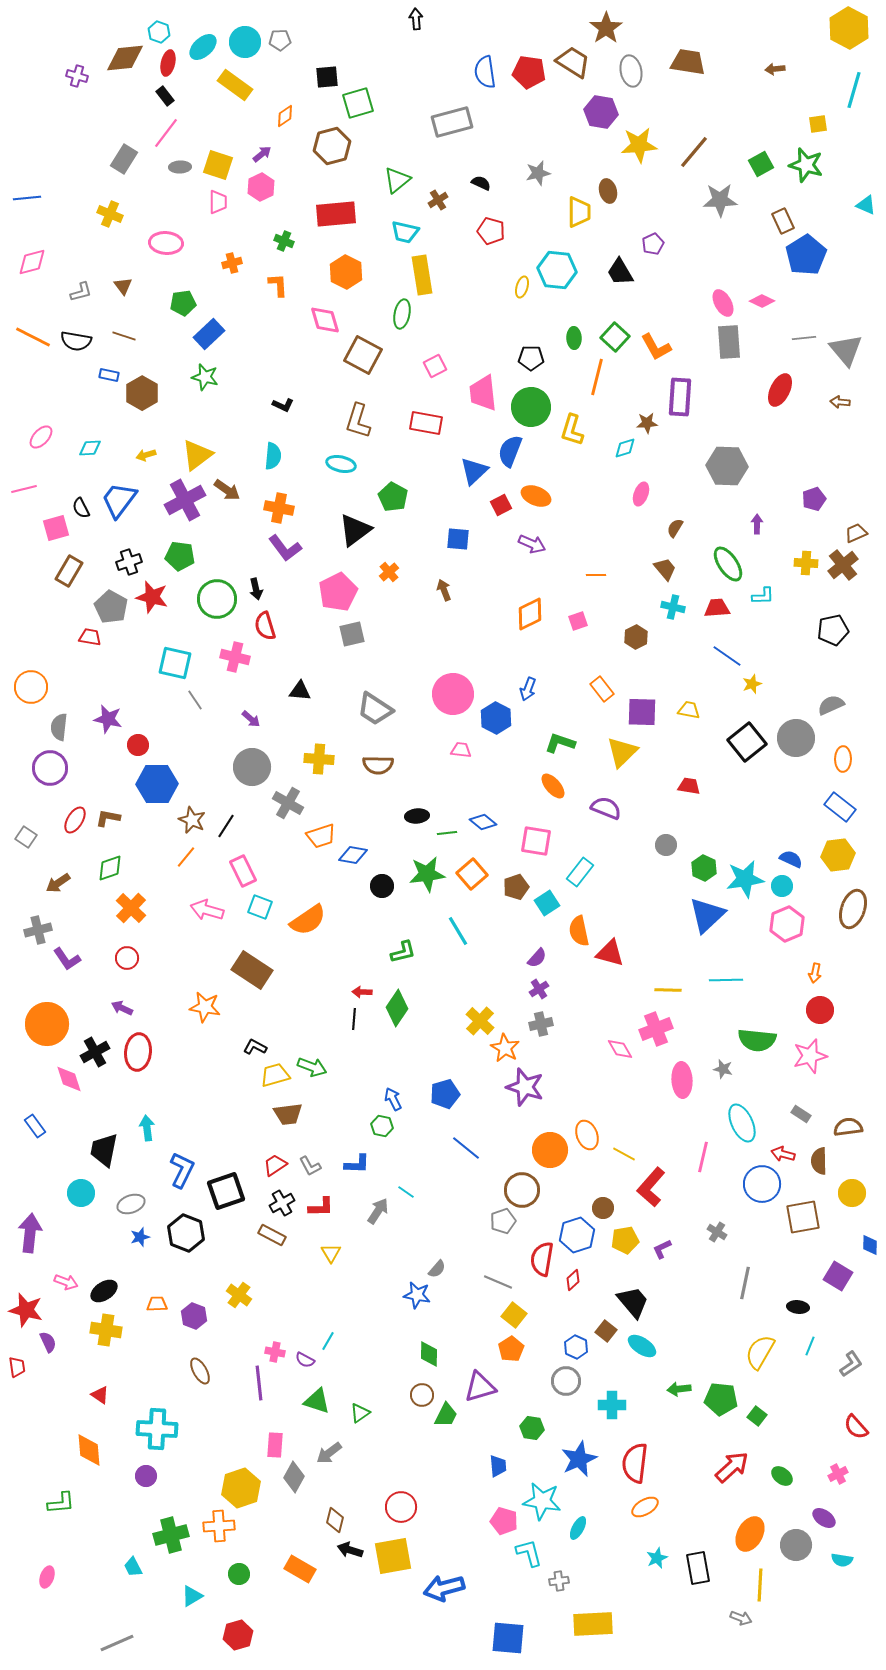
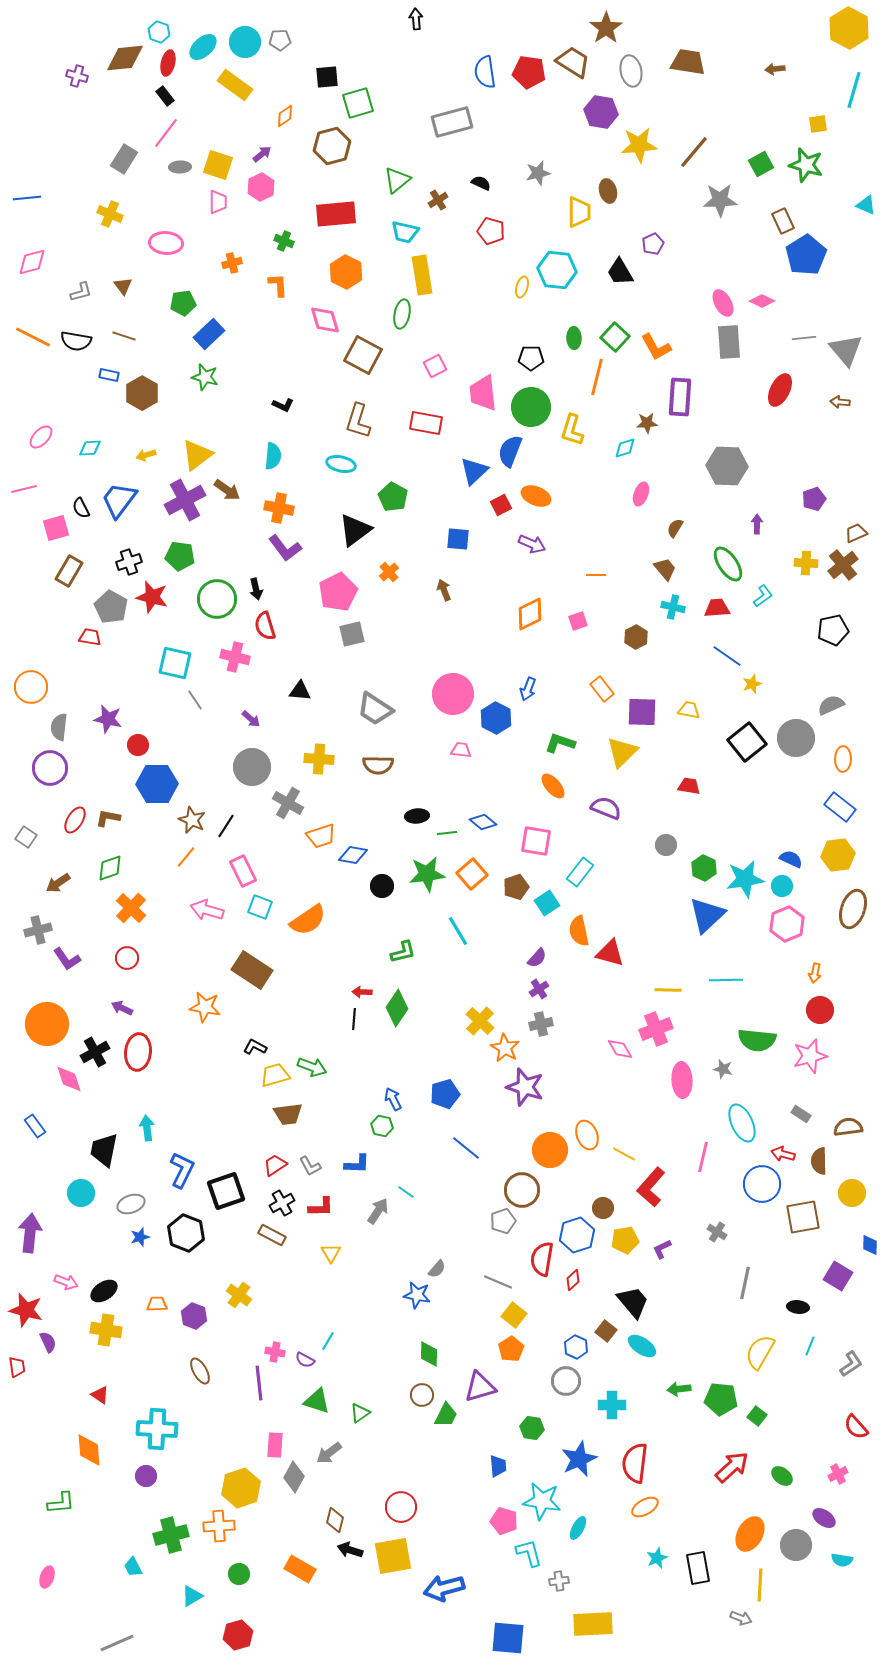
cyan L-shape at (763, 596): rotated 35 degrees counterclockwise
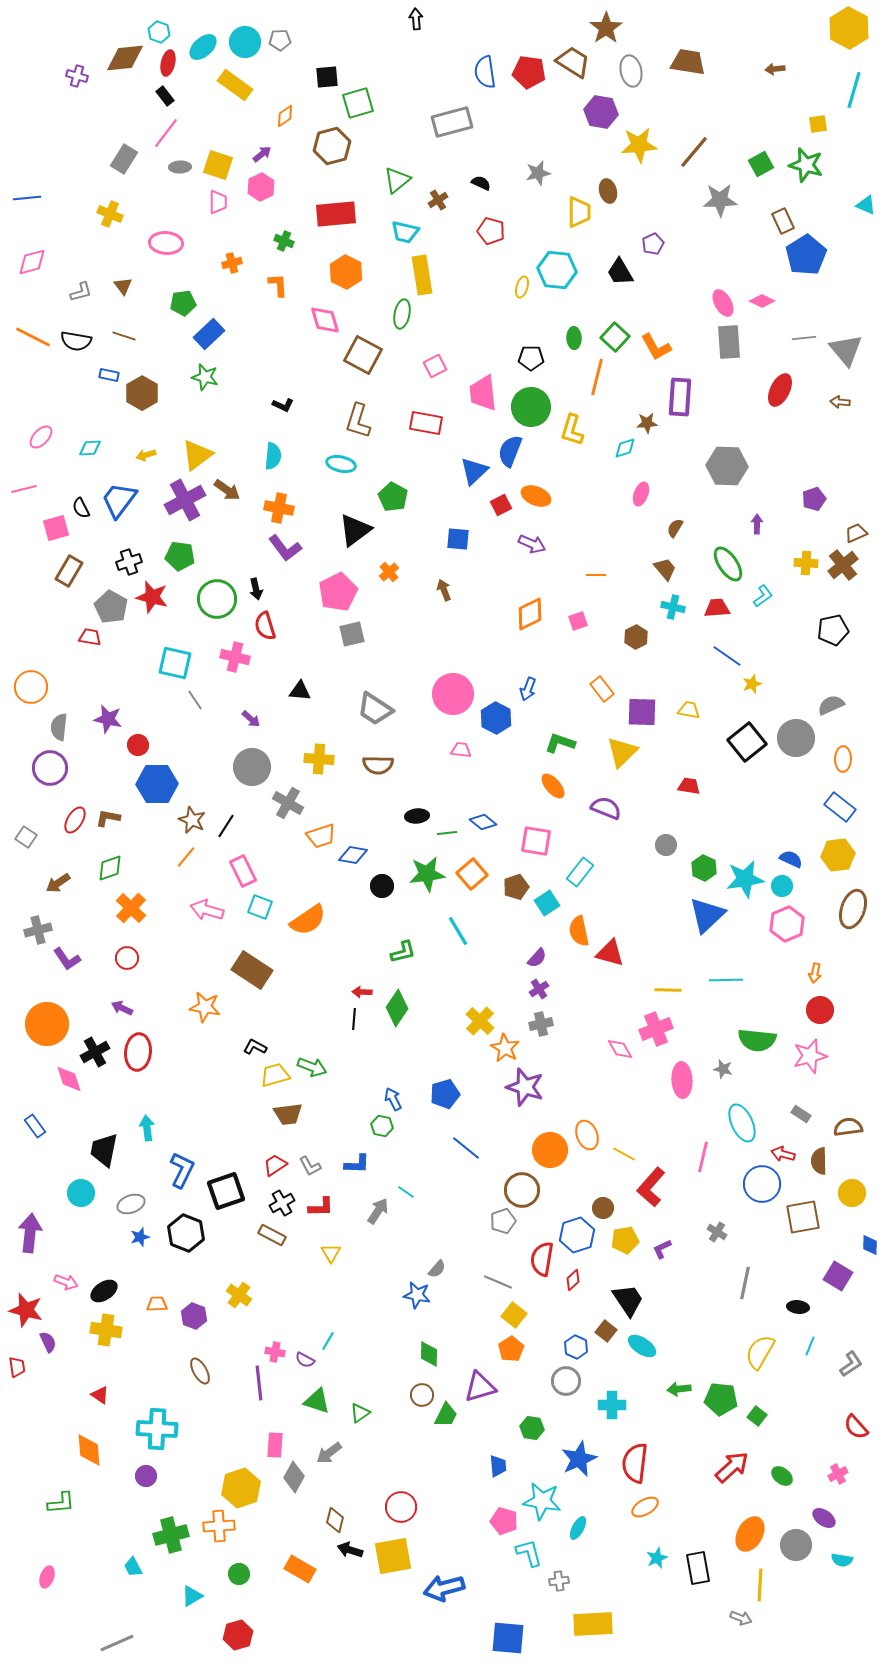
black trapezoid at (633, 1302): moved 5 px left, 2 px up; rotated 6 degrees clockwise
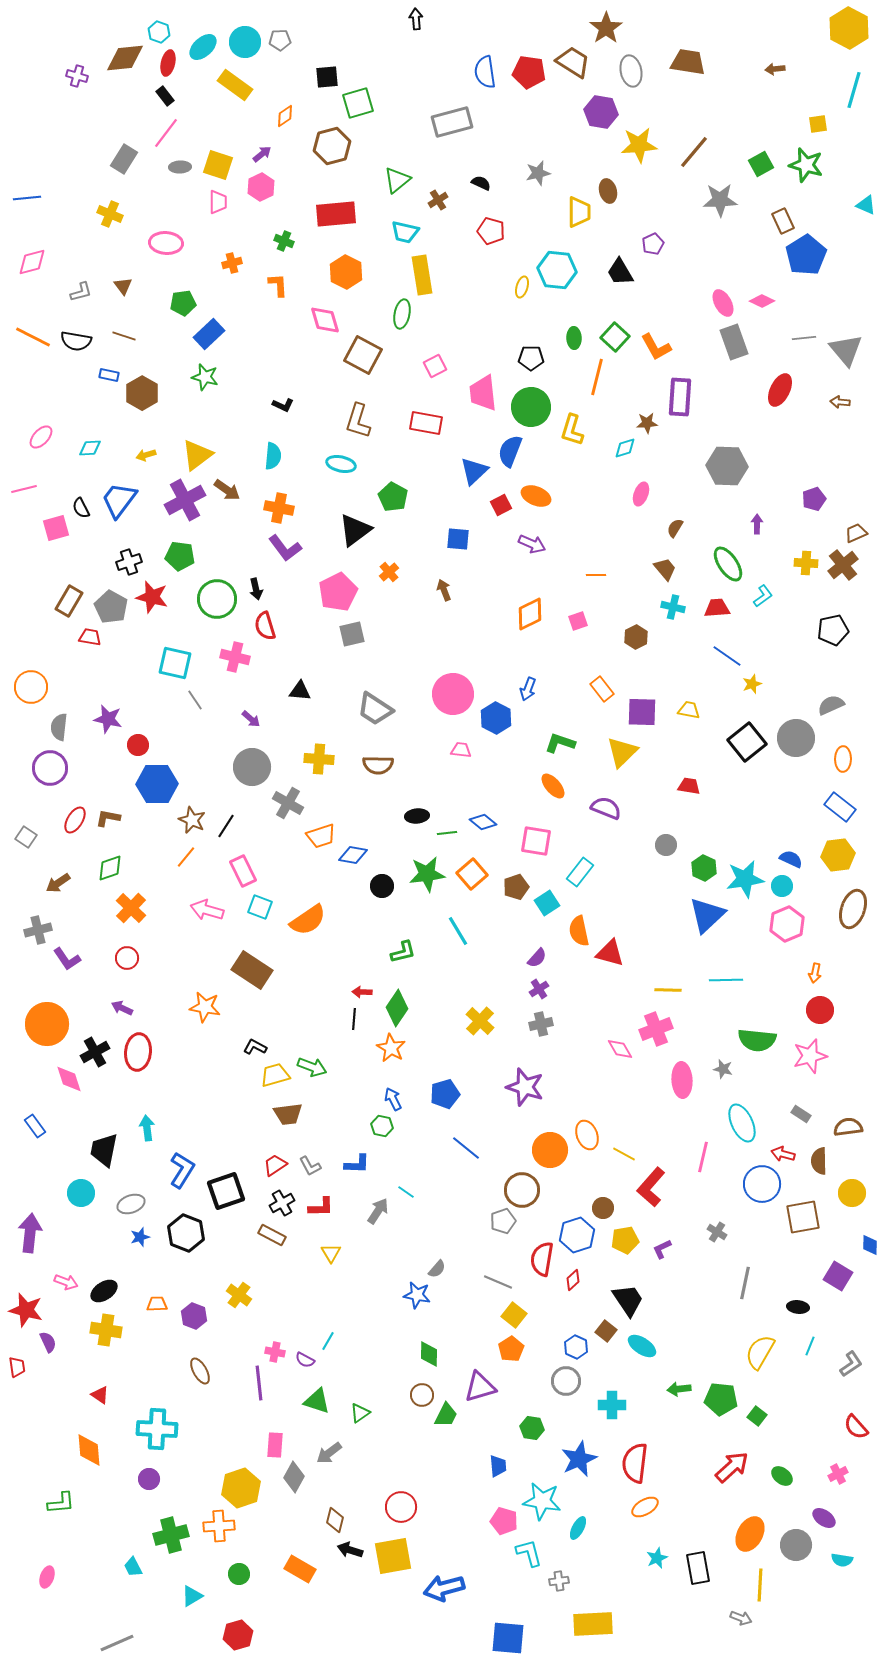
gray rectangle at (729, 342): moved 5 px right; rotated 16 degrees counterclockwise
brown rectangle at (69, 571): moved 30 px down
orange star at (505, 1048): moved 114 px left
blue L-shape at (182, 1170): rotated 6 degrees clockwise
purple circle at (146, 1476): moved 3 px right, 3 px down
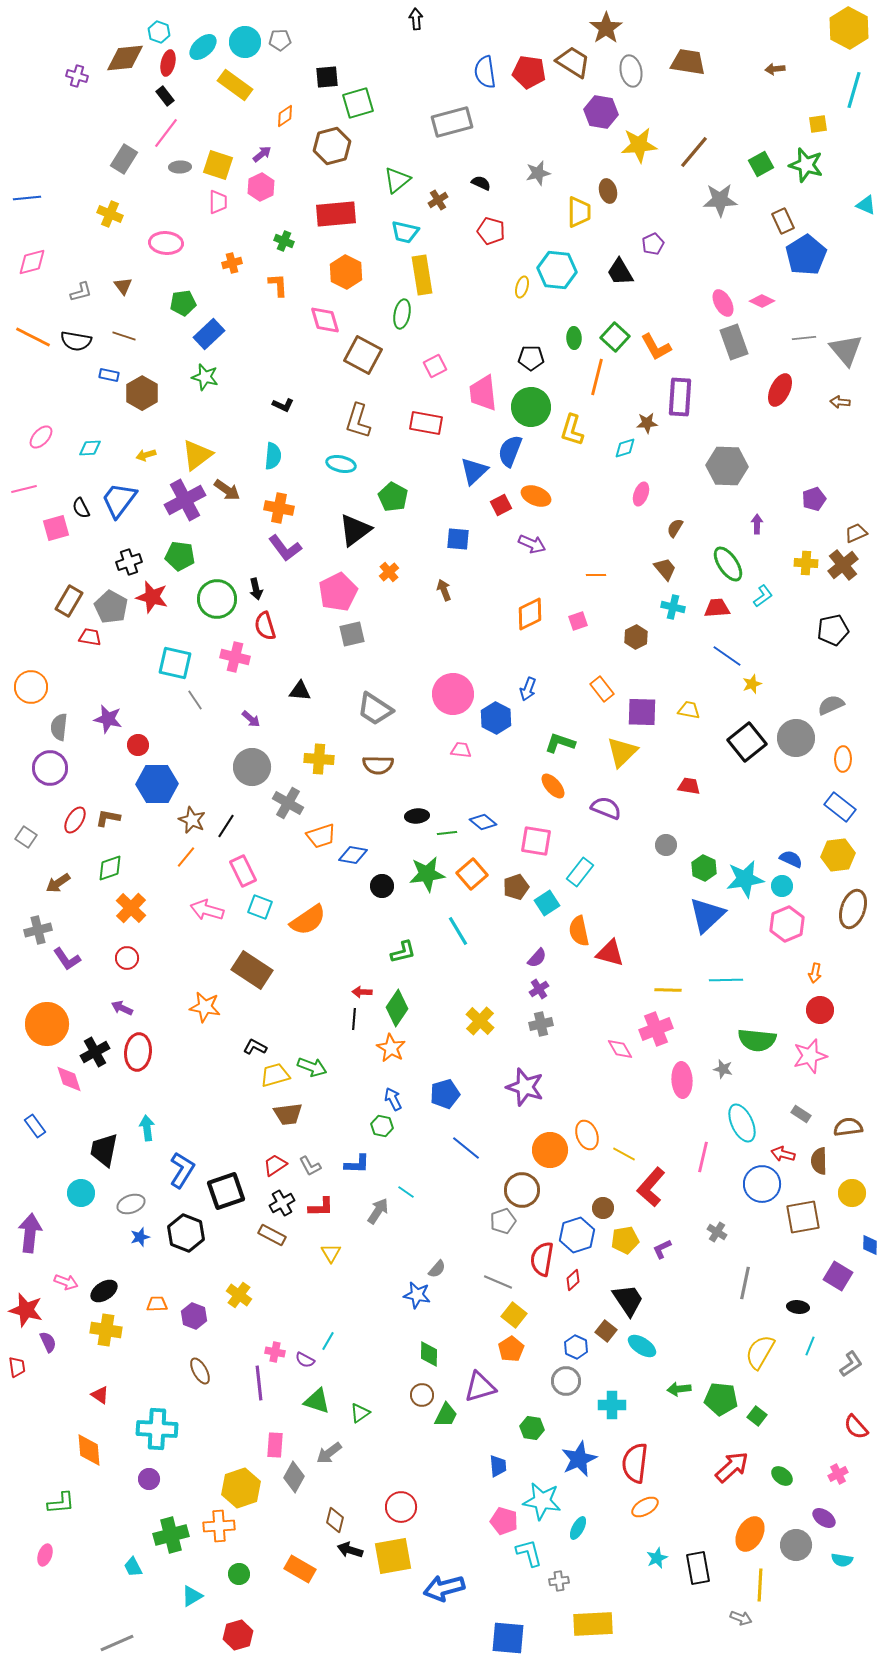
pink ellipse at (47, 1577): moved 2 px left, 22 px up
